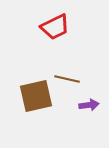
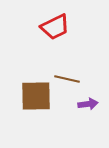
brown square: rotated 12 degrees clockwise
purple arrow: moved 1 px left, 1 px up
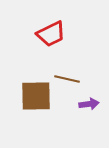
red trapezoid: moved 4 px left, 7 px down
purple arrow: moved 1 px right
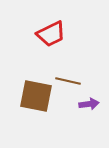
brown line: moved 1 px right, 2 px down
brown square: rotated 12 degrees clockwise
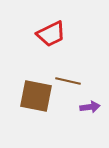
purple arrow: moved 1 px right, 3 px down
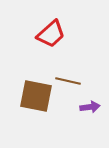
red trapezoid: rotated 16 degrees counterclockwise
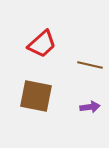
red trapezoid: moved 9 px left, 10 px down
brown line: moved 22 px right, 16 px up
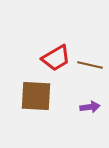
red trapezoid: moved 14 px right, 14 px down; rotated 12 degrees clockwise
brown square: rotated 8 degrees counterclockwise
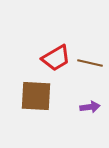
brown line: moved 2 px up
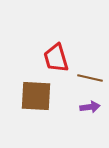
red trapezoid: rotated 104 degrees clockwise
brown line: moved 15 px down
